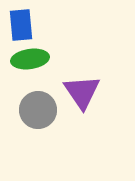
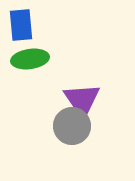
purple triangle: moved 8 px down
gray circle: moved 34 px right, 16 px down
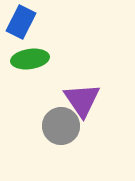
blue rectangle: moved 3 px up; rotated 32 degrees clockwise
gray circle: moved 11 px left
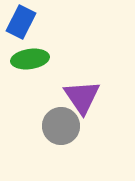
purple triangle: moved 3 px up
